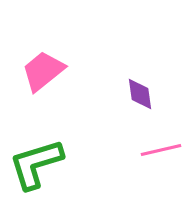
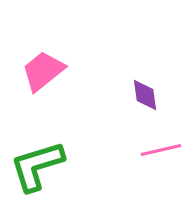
purple diamond: moved 5 px right, 1 px down
green L-shape: moved 1 px right, 2 px down
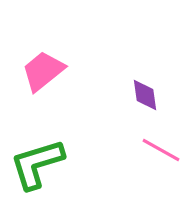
pink line: rotated 42 degrees clockwise
green L-shape: moved 2 px up
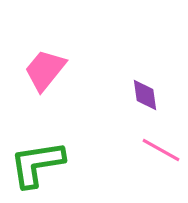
pink trapezoid: moved 2 px right, 1 px up; rotated 12 degrees counterclockwise
green L-shape: rotated 8 degrees clockwise
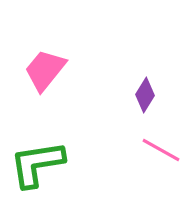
purple diamond: rotated 40 degrees clockwise
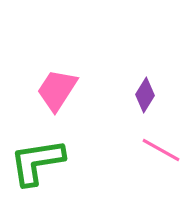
pink trapezoid: moved 12 px right, 20 px down; rotated 6 degrees counterclockwise
green L-shape: moved 2 px up
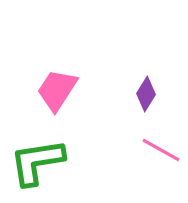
purple diamond: moved 1 px right, 1 px up
